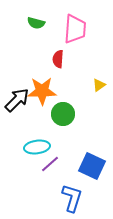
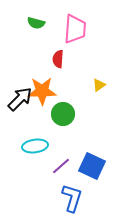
black arrow: moved 3 px right, 1 px up
cyan ellipse: moved 2 px left, 1 px up
purple line: moved 11 px right, 2 px down
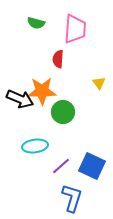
yellow triangle: moved 2 px up; rotated 32 degrees counterclockwise
black arrow: rotated 68 degrees clockwise
green circle: moved 2 px up
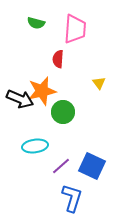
orange star: rotated 12 degrees counterclockwise
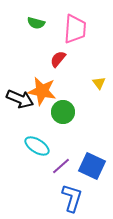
red semicircle: rotated 36 degrees clockwise
orange star: rotated 24 degrees clockwise
cyan ellipse: moved 2 px right; rotated 40 degrees clockwise
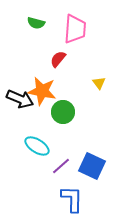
blue L-shape: moved 1 px down; rotated 16 degrees counterclockwise
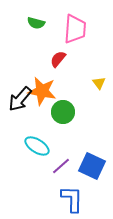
black arrow: rotated 108 degrees clockwise
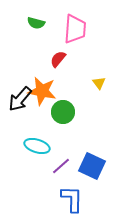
cyan ellipse: rotated 15 degrees counterclockwise
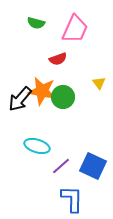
pink trapezoid: rotated 20 degrees clockwise
red semicircle: rotated 150 degrees counterclockwise
green circle: moved 15 px up
blue square: moved 1 px right
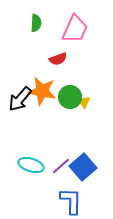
green semicircle: rotated 102 degrees counterclockwise
yellow triangle: moved 15 px left, 19 px down
green circle: moved 7 px right
cyan ellipse: moved 6 px left, 19 px down
blue square: moved 10 px left, 1 px down; rotated 24 degrees clockwise
blue L-shape: moved 1 px left, 2 px down
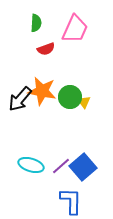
red semicircle: moved 12 px left, 10 px up
